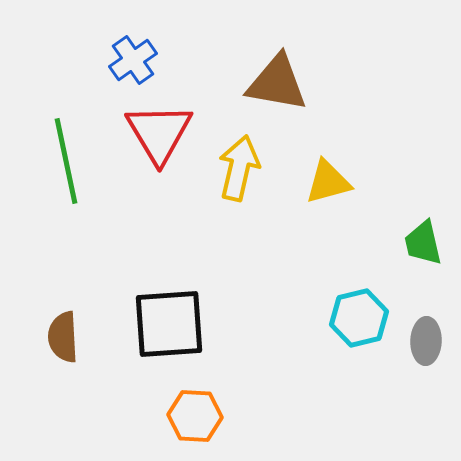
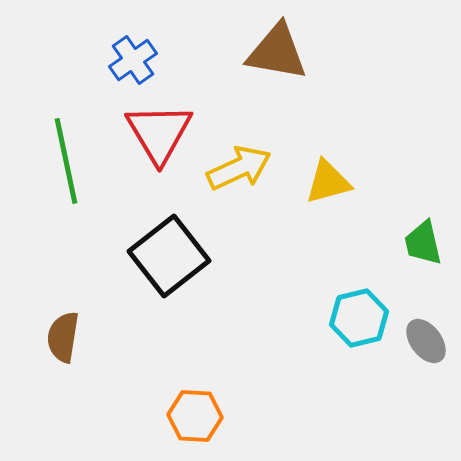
brown triangle: moved 31 px up
yellow arrow: rotated 52 degrees clockwise
black square: moved 68 px up; rotated 34 degrees counterclockwise
brown semicircle: rotated 12 degrees clockwise
gray ellipse: rotated 39 degrees counterclockwise
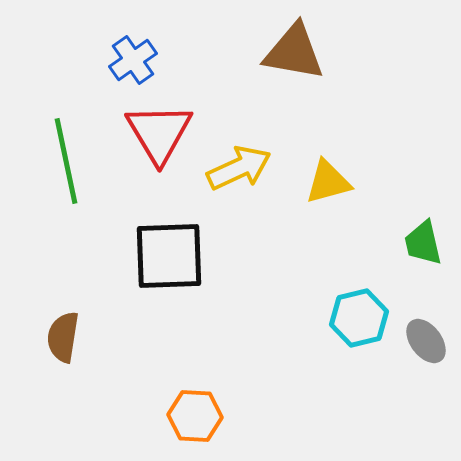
brown triangle: moved 17 px right
black square: rotated 36 degrees clockwise
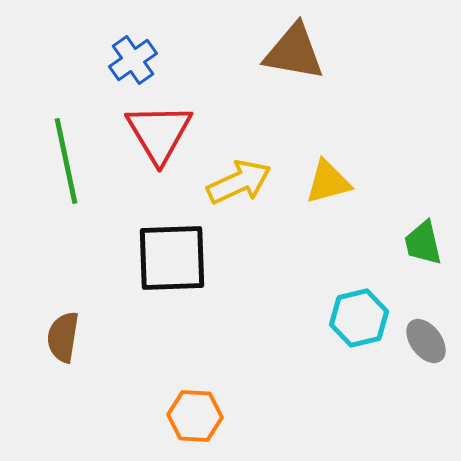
yellow arrow: moved 14 px down
black square: moved 3 px right, 2 px down
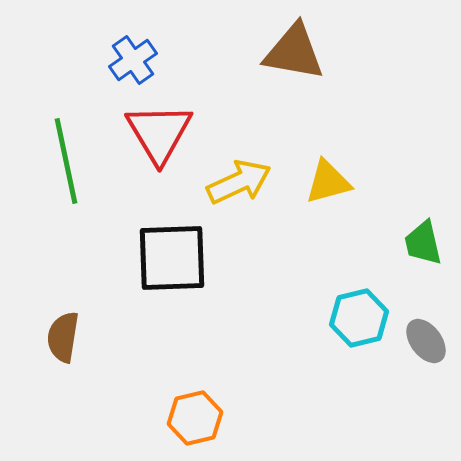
orange hexagon: moved 2 px down; rotated 16 degrees counterclockwise
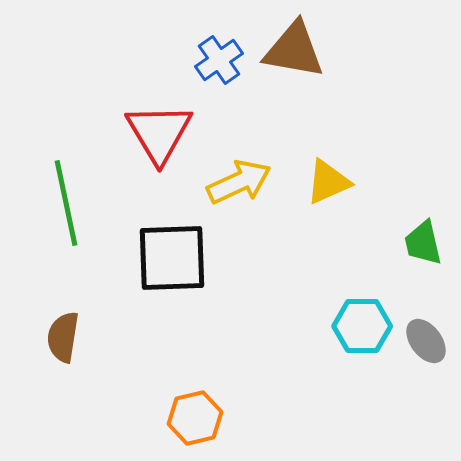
brown triangle: moved 2 px up
blue cross: moved 86 px right
green line: moved 42 px down
yellow triangle: rotated 9 degrees counterclockwise
cyan hexagon: moved 3 px right, 8 px down; rotated 14 degrees clockwise
